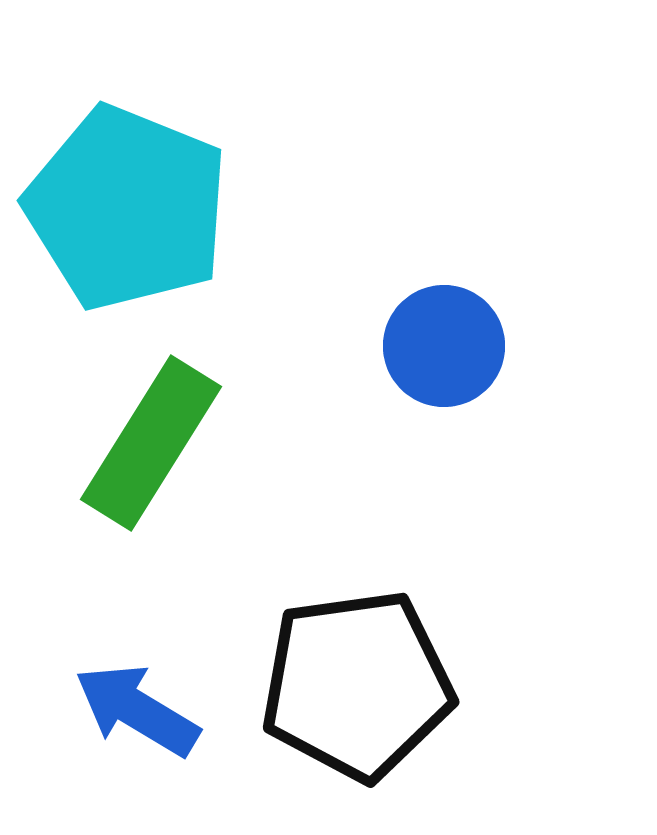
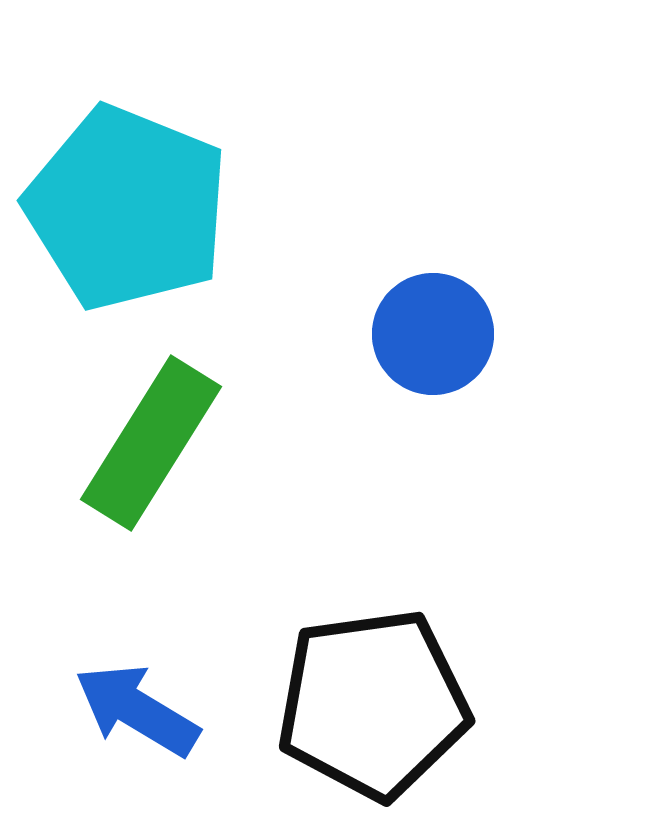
blue circle: moved 11 px left, 12 px up
black pentagon: moved 16 px right, 19 px down
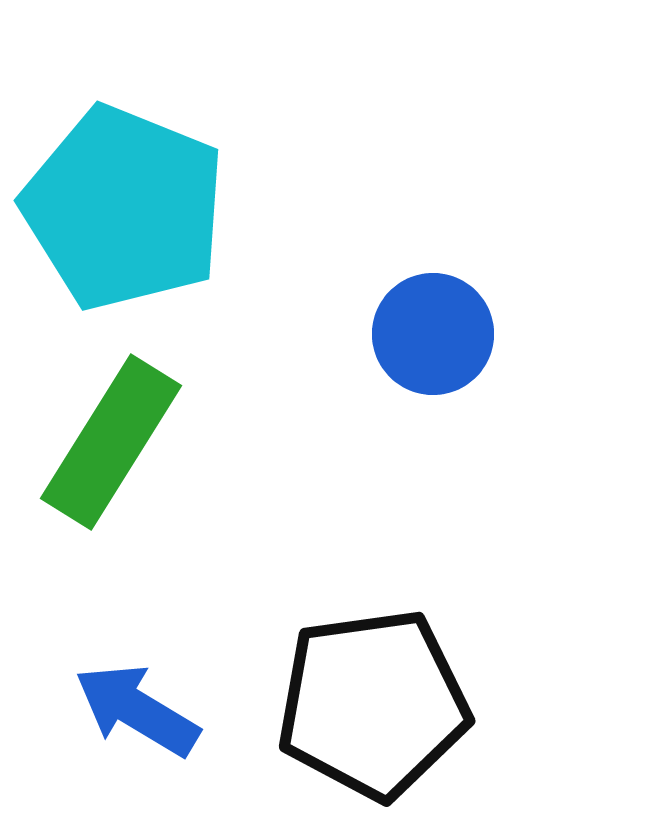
cyan pentagon: moved 3 px left
green rectangle: moved 40 px left, 1 px up
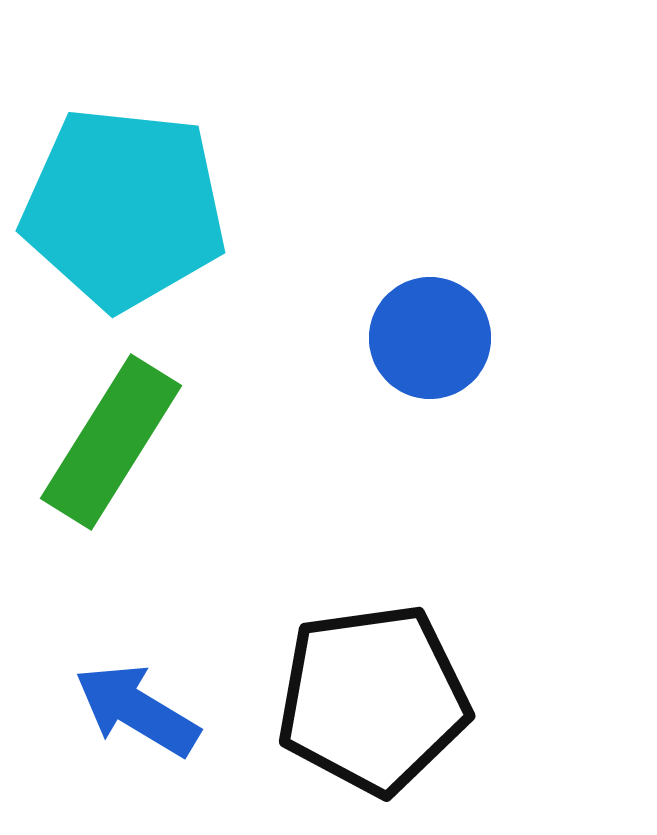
cyan pentagon: rotated 16 degrees counterclockwise
blue circle: moved 3 px left, 4 px down
black pentagon: moved 5 px up
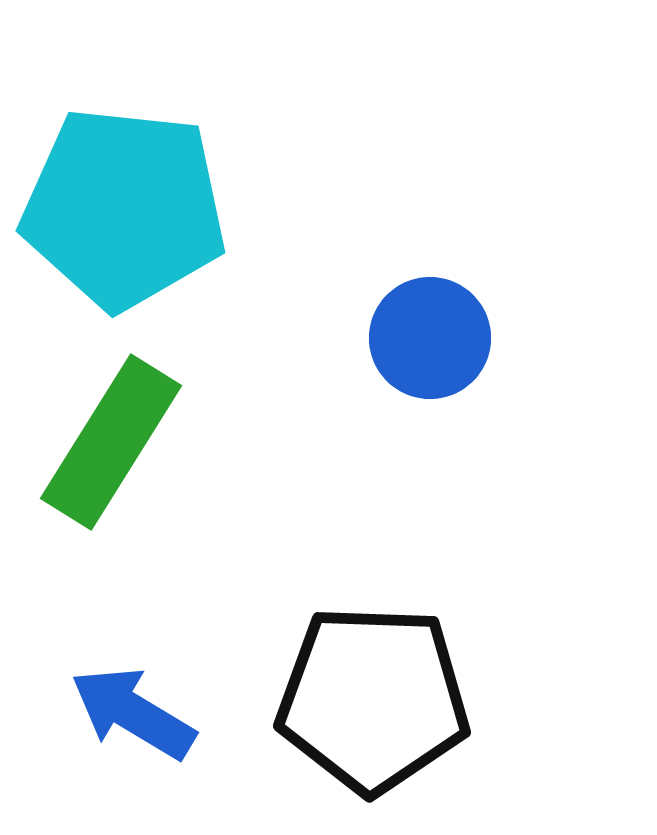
black pentagon: rotated 10 degrees clockwise
blue arrow: moved 4 px left, 3 px down
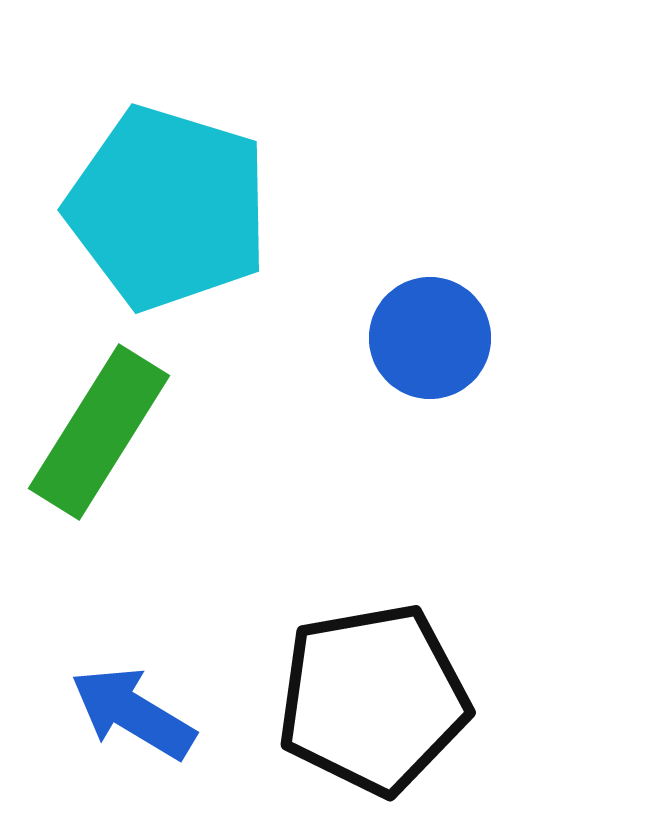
cyan pentagon: moved 44 px right; rotated 11 degrees clockwise
green rectangle: moved 12 px left, 10 px up
black pentagon: rotated 12 degrees counterclockwise
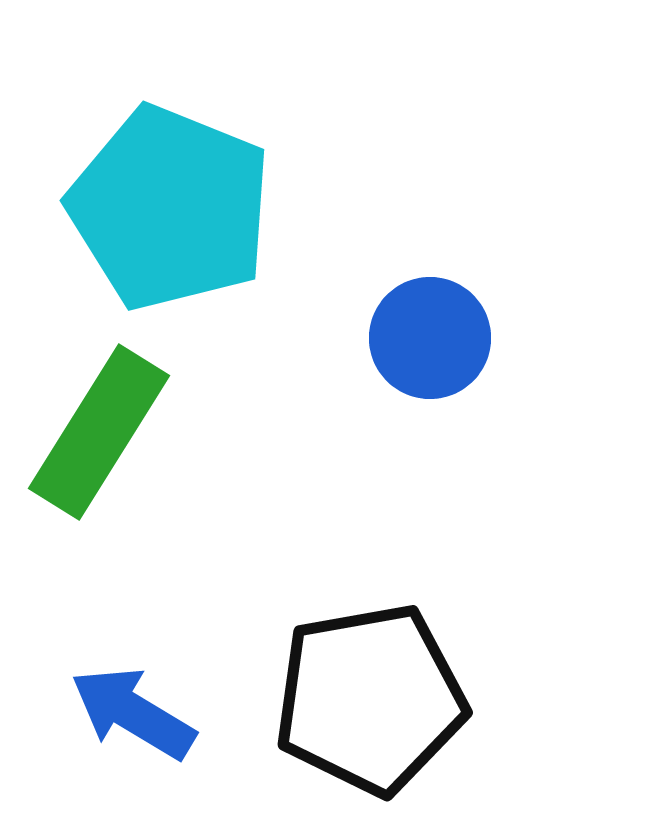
cyan pentagon: moved 2 px right; rotated 5 degrees clockwise
black pentagon: moved 3 px left
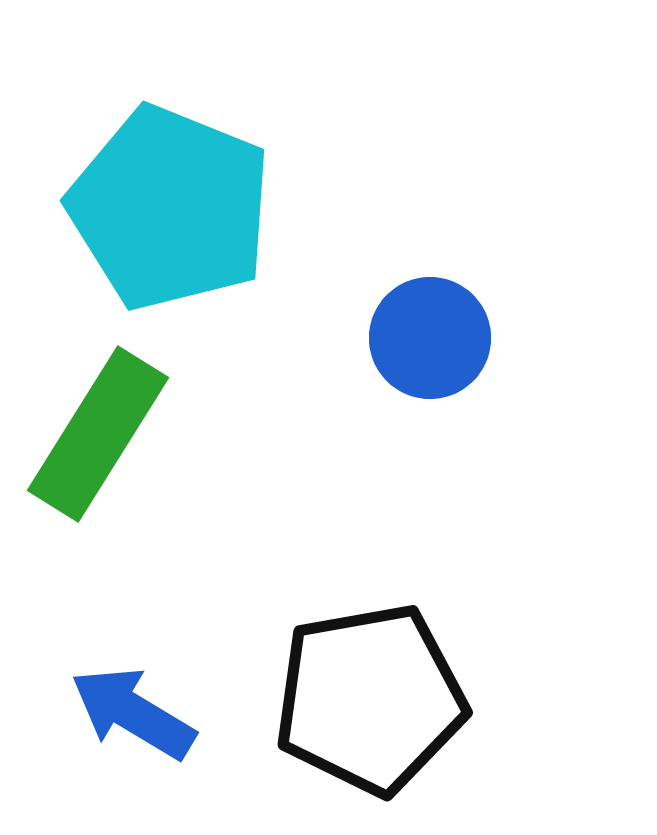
green rectangle: moved 1 px left, 2 px down
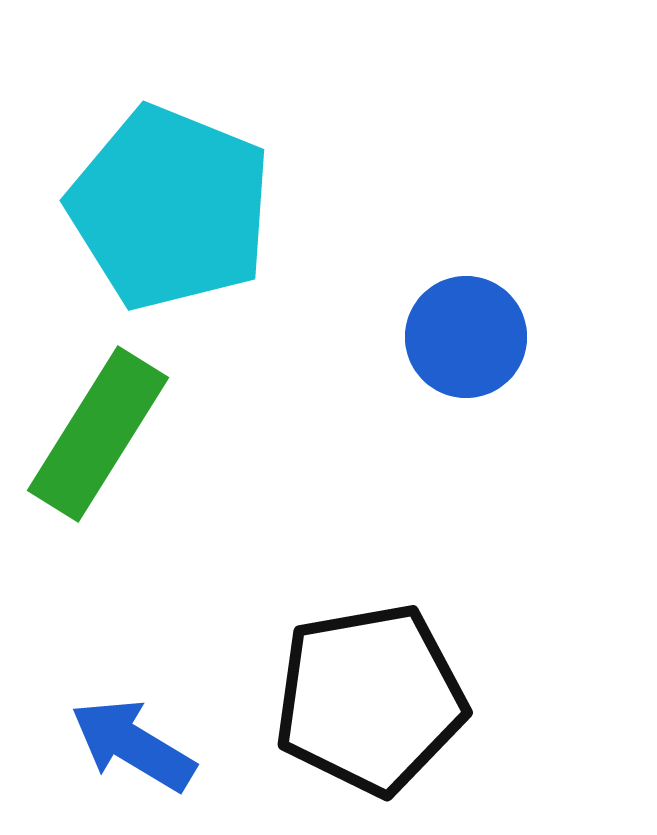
blue circle: moved 36 px right, 1 px up
blue arrow: moved 32 px down
